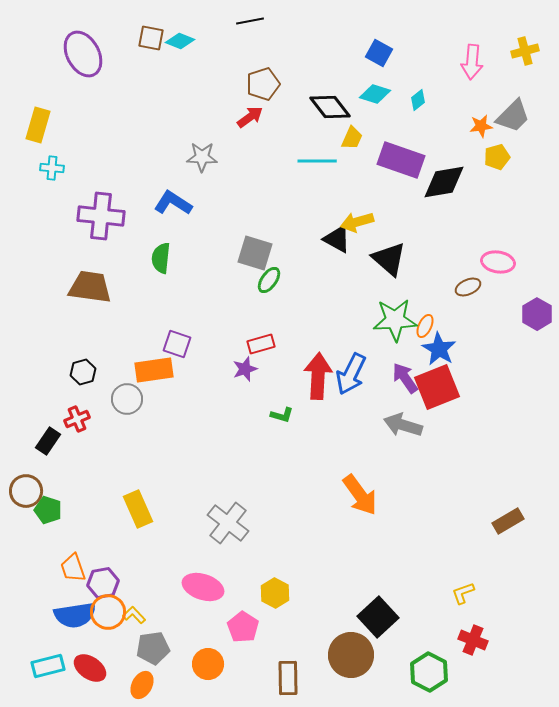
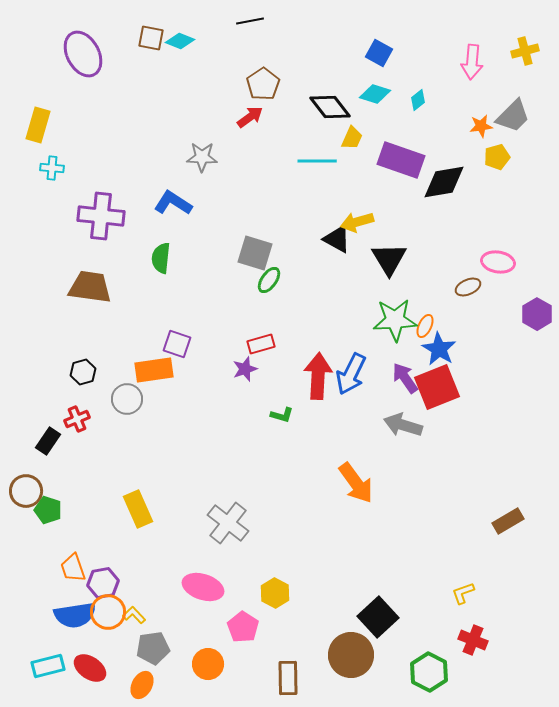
brown pentagon at (263, 84): rotated 16 degrees counterclockwise
black triangle at (389, 259): rotated 18 degrees clockwise
orange arrow at (360, 495): moved 4 px left, 12 px up
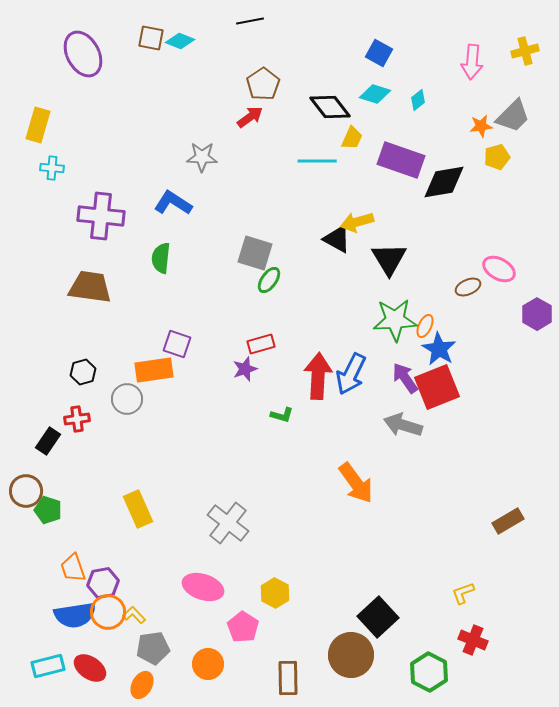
pink ellipse at (498, 262): moved 1 px right, 7 px down; rotated 20 degrees clockwise
red cross at (77, 419): rotated 15 degrees clockwise
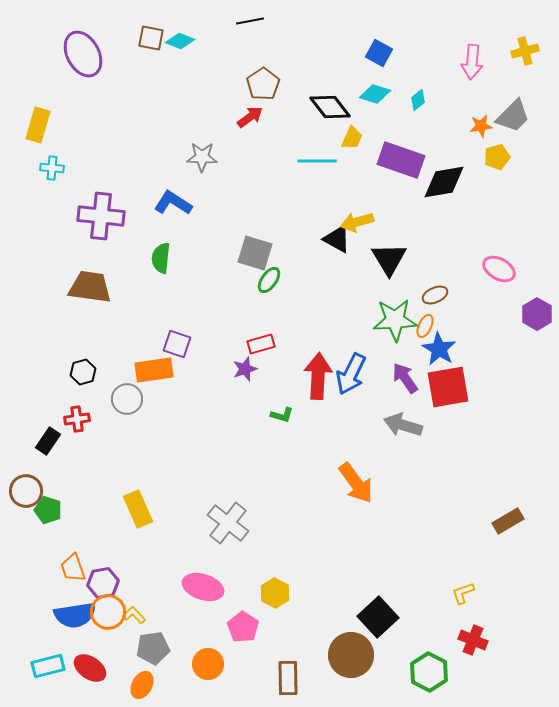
brown ellipse at (468, 287): moved 33 px left, 8 px down
red square at (437, 387): moved 11 px right; rotated 12 degrees clockwise
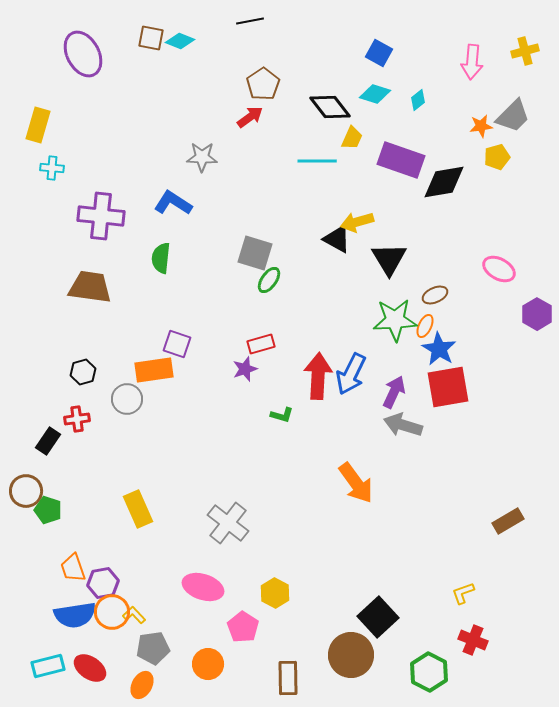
purple arrow at (405, 378): moved 11 px left, 14 px down; rotated 60 degrees clockwise
orange circle at (108, 612): moved 4 px right
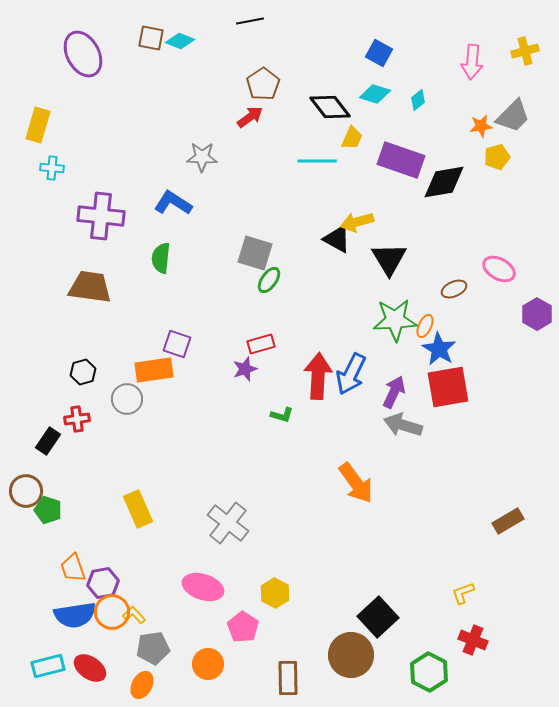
brown ellipse at (435, 295): moved 19 px right, 6 px up
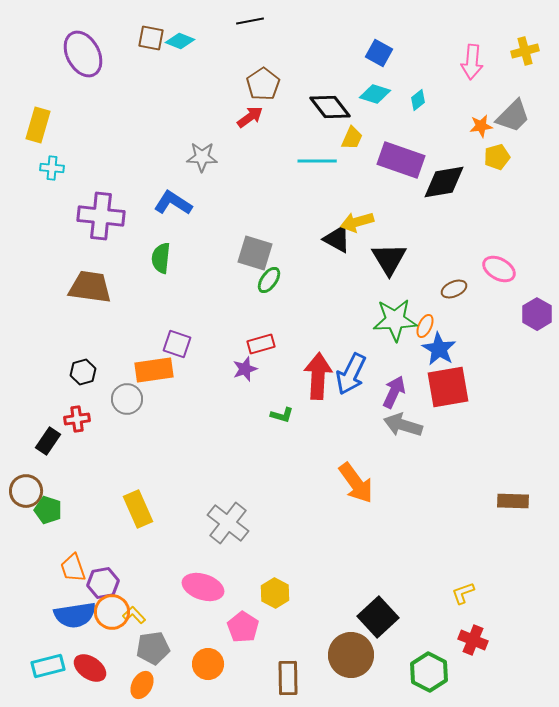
brown rectangle at (508, 521): moved 5 px right, 20 px up; rotated 32 degrees clockwise
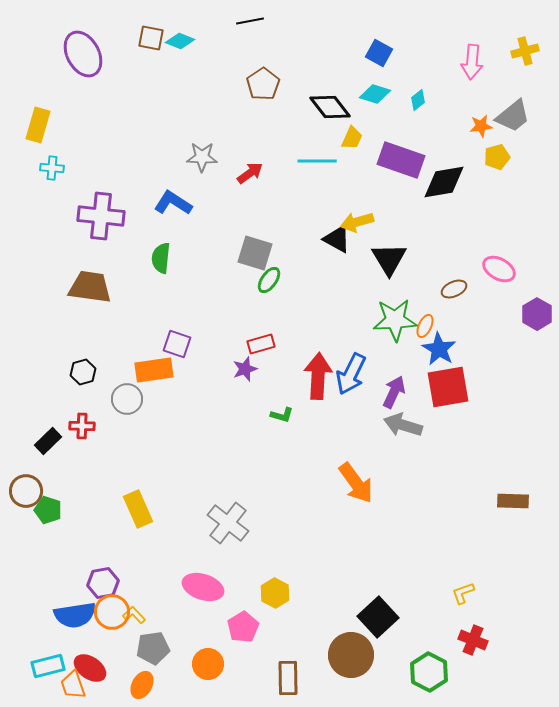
gray trapezoid at (513, 116): rotated 6 degrees clockwise
red arrow at (250, 117): moved 56 px down
red cross at (77, 419): moved 5 px right, 7 px down; rotated 10 degrees clockwise
black rectangle at (48, 441): rotated 12 degrees clockwise
orange trapezoid at (73, 568): moved 117 px down
pink pentagon at (243, 627): rotated 8 degrees clockwise
